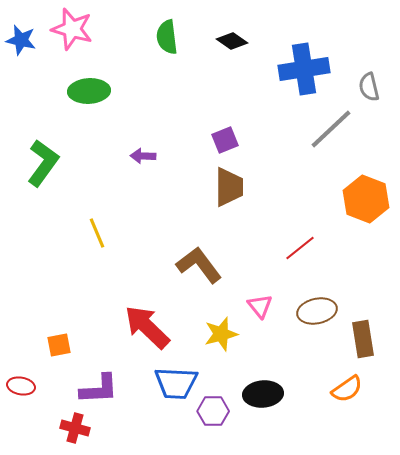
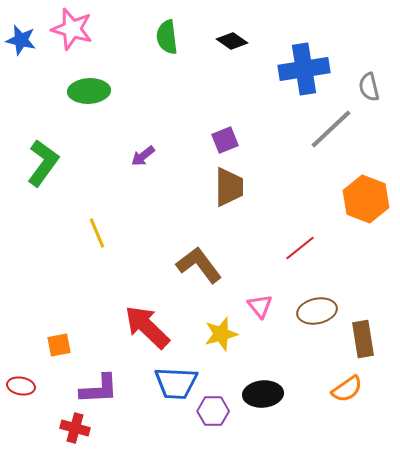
purple arrow: rotated 40 degrees counterclockwise
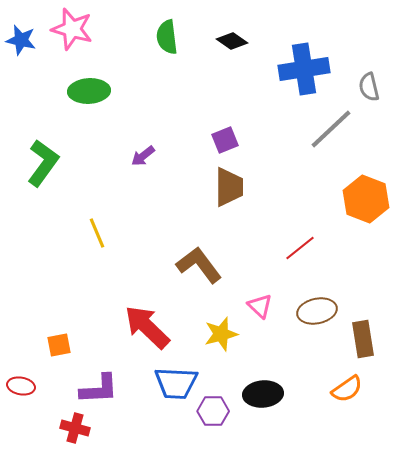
pink triangle: rotated 8 degrees counterclockwise
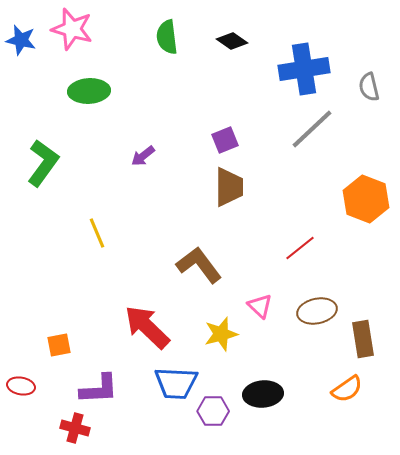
gray line: moved 19 px left
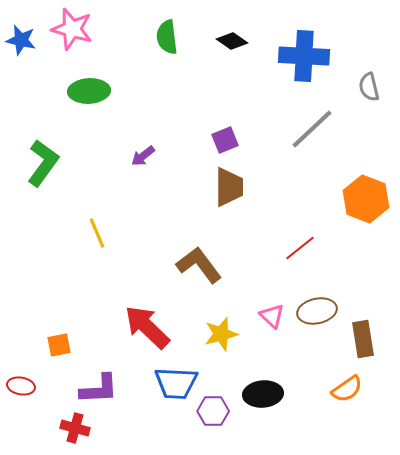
blue cross: moved 13 px up; rotated 12 degrees clockwise
pink triangle: moved 12 px right, 10 px down
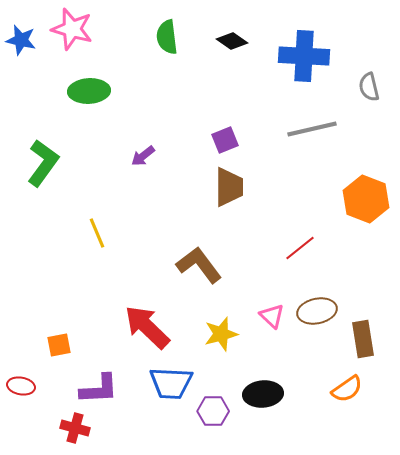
gray line: rotated 30 degrees clockwise
blue trapezoid: moved 5 px left
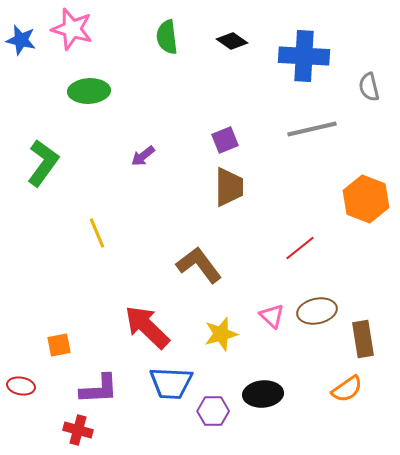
red cross: moved 3 px right, 2 px down
